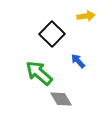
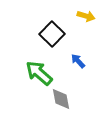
yellow arrow: rotated 24 degrees clockwise
gray diamond: rotated 20 degrees clockwise
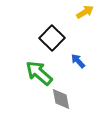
yellow arrow: moved 1 px left, 4 px up; rotated 48 degrees counterclockwise
black square: moved 4 px down
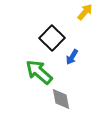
yellow arrow: rotated 18 degrees counterclockwise
blue arrow: moved 6 px left, 4 px up; rotated 105 degrees counterclockwise
green arrow: moved 1 px up
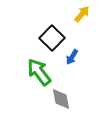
yellow arrow: moved 3 px left, 2 px down
green arrow: rotated 12 degrees clockwise
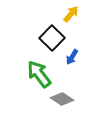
yellow arrow: moved 11 px left
green arrow: moved 2 px down
gray diamond: moved 1 px right; rotated 45 degrees counterclockwise
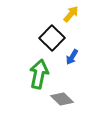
green arrow: rotated 48 degrees clockwise
gray diamond: rotated 10 degrees clockwise
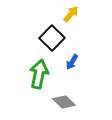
blue arrow: moved 5 px down
gray diamond: moved 2 px right, 3 px down
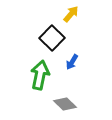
green arrow: moved 1 px right, 1 px down
gray diamond: moved 1 px right, 2 px down
